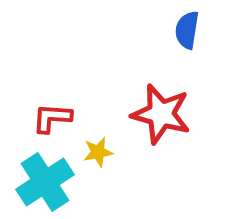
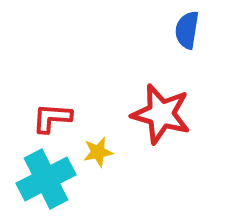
cyan cross: moved 1 px right, 3 px up; rotated 6 degrees clockwise
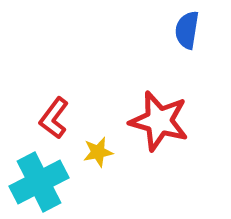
red star: moved 2 px left, 7 px down
red L-shape: moved 2 px right; rotated 57 degrees counterclockwise
cyan cross: moved 7 px left, 3 px down
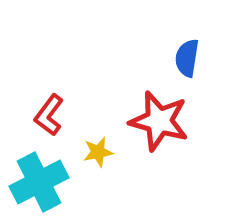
blue semicircle: moved 28 px down
red L-shape: moved 5 px left, 3 px up
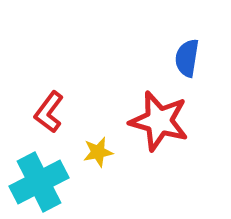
red L-shape: moved 3 px up
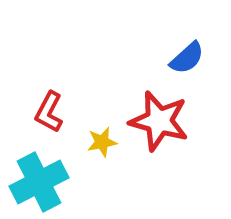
blue semicircle: rotated 141 degrees counterclockwise
red L-shape: rotated 9 degrees counterclockwise
yellow star: moved 4 px right, 10 px up
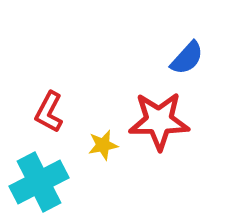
blue semicircle: rotated 6 degrees counterclockwise
red star: rotated 16 degrees counterclockwise
yellow star: moved 1 px right, 3 px down
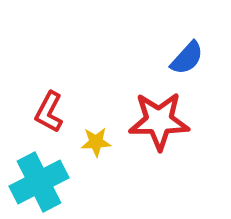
yellow star: moved 7 px left, 3 px up; rotated 8 degrees clockwise
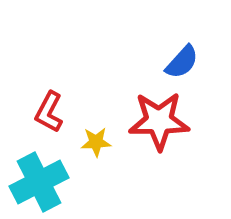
blue semicircle: moved 5 px left, 4 px down
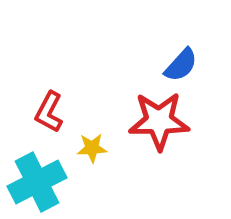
blue semicircle: moved 1 px left, 3 px down
yellow star: moved 4 px left, 6 px down
cyan cross: moved 2 px left
